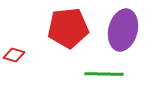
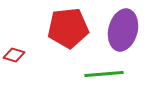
green line: rotated 6 degrees counterclockwise
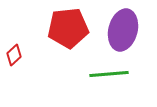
red diamond: rotated 60 degrees counterclockwise
green line: moved 5 px right
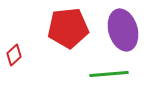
purple ellipse: rotated 30 degrees counterclockwise
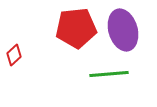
red pentagon: moved 8 px right
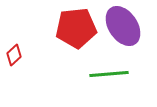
purple ellipse: moved 4 px up; rotated 18 degrees counterclockwise
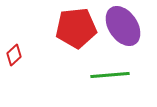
green line: moved 1 px right, 1 px down
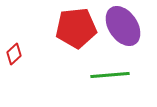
red diamond: moved 1 px up
